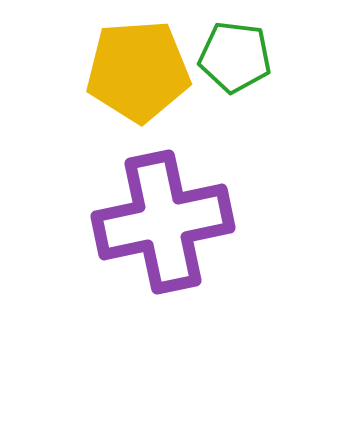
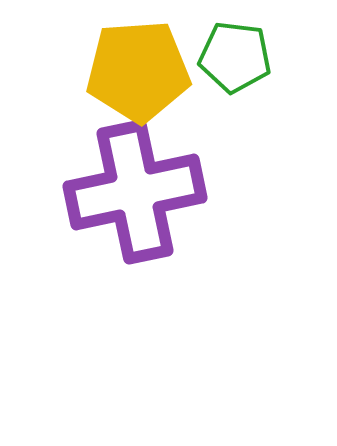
purple cross: moved 28 px left, 30 px up
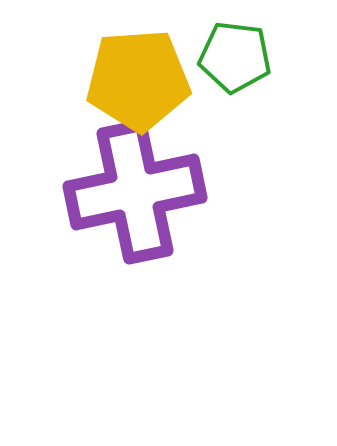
yellow pentagon: moved 9 px down
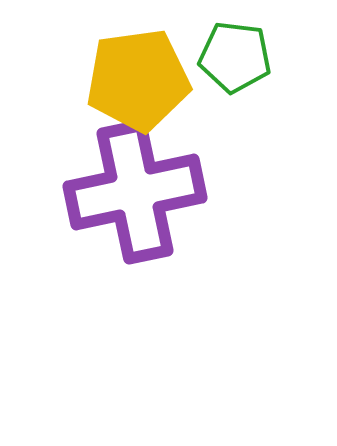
yellow pentagon: rotated 4 degrees counterclockwise
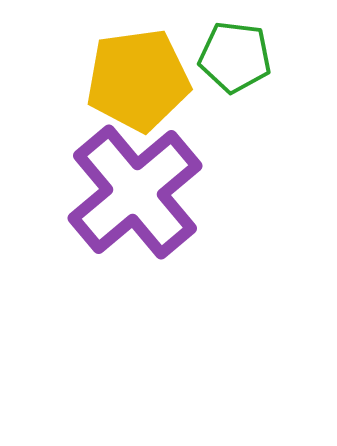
purple cross: rotated 28 degrees counterclockwise
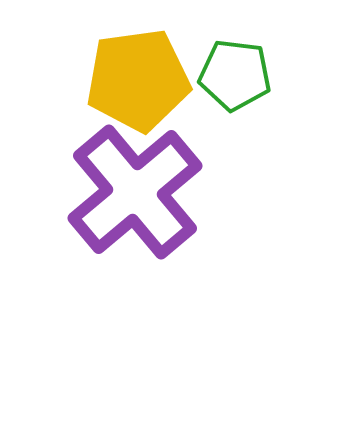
green pentagon: moved 18 px down
